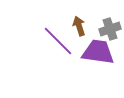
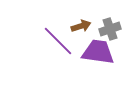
brown arrow: moved 2 px right; rotated 90 degrees clockwise
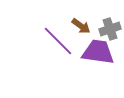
brown arrow: rotated 54 degrees clockwise
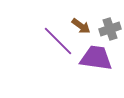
purple trapezoid: moved 2 px left, 6 px down
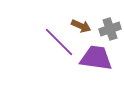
brown arrow: rotated 12 degrees counterclockwise
purple line: moved 1 px right, 1 px down
